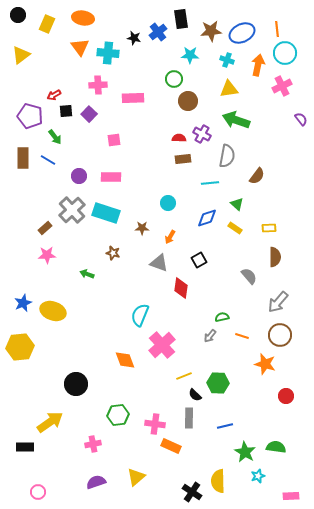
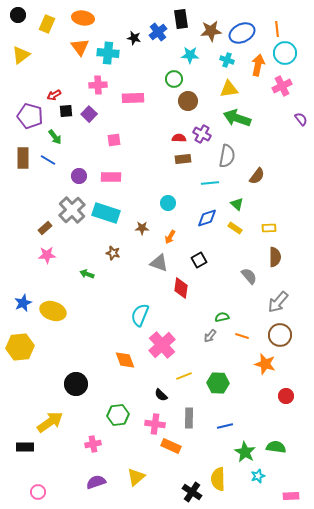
green arrow at (236, 120): moved 1 px right, 2 px up
black semicircle at (195, 395): moved 34 px left
yellow semicircle at (218, 481): moved 2 px up
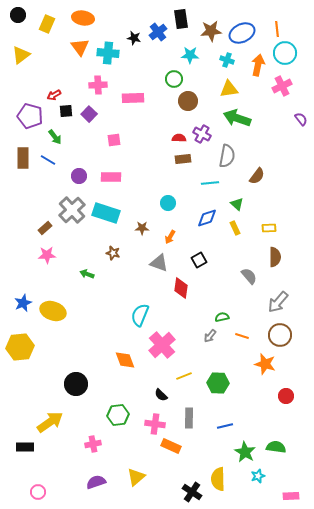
yellow rectangle at (235, 228): rotated 32 degrees clockwise
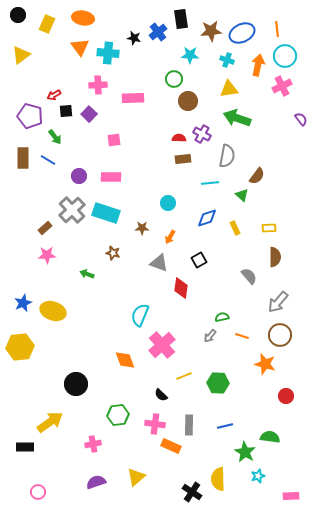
cyan circle at (285, 53): moved 3 px down
green triangle at (237, 204): moved 5 px right, 9 px up
gray rectangle at (189, 418): moved 7 px down
green semicircle at (276, 447): moved 6 px left, 10 px up
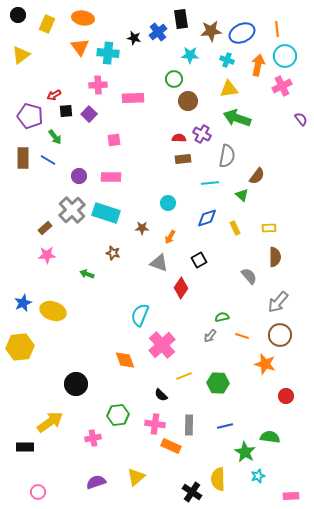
red diamond at (181, 288): rotated 25 degrees clockwise
pink cross at (93, 444): moved 6 px up
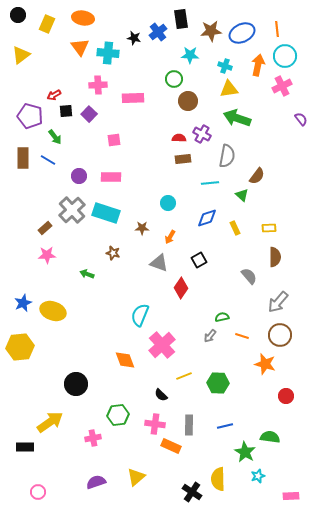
cyan cross at (227, 60): moved 2 px left, 6 px down
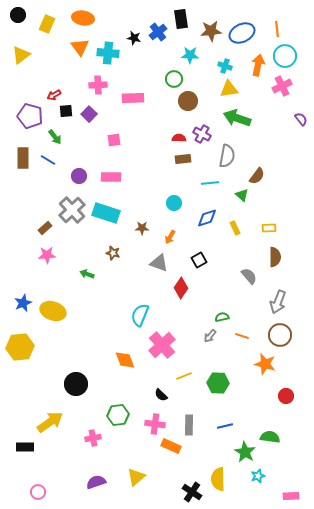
cyan circle at (168, 203): moved 6 px right
gray arrow at (278, 302): rotated 20 degrees counterclockwise
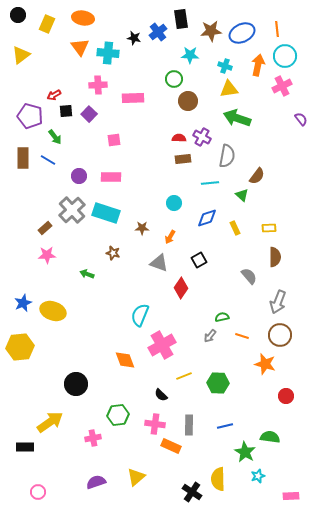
purple cross at (202, 134): moved 3 px down
pink cross at (162, 345): rotated 12 degrees clockwise
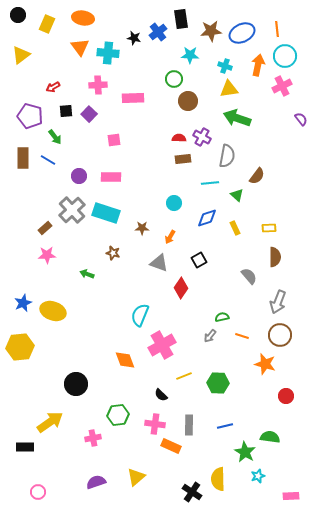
red arrow at (54, 95): moved 1 px left, 8 px up
green triangle at (242, 195): moved 5 px left
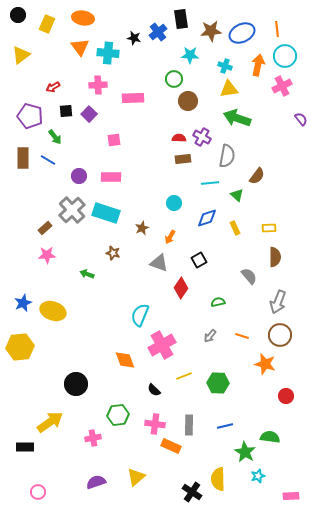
brown star at (142, 228): rotated 24 degrees counterclockwise
green semicircle at (222, 317): moved 4 px left, 15 px up
black semicircle at (161, 395): moved 7 px left, 5 px up
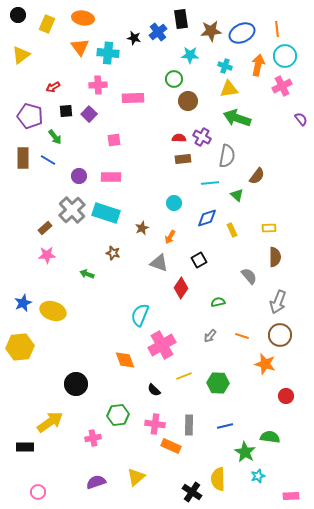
yellow rectangle at (235, 228): moved 3 px left, 2 px down
